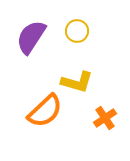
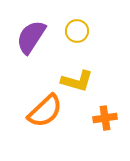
yellow L-shape: moved 1 px up
orange cross: rotated 25 degrees clockwise
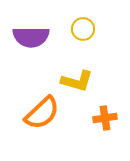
yellow circle: moved 6 px right, 2 px up
purple semicircle: rotated 123 degrees counterclockwise
orange semicircle: moved 3 px left, 2 px down
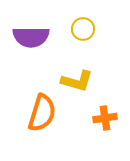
orange semicircle: rotated 30 degrees counterclockwise
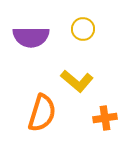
yellow L-shape: rotated 24 degrees clockwise
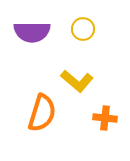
purple semicircle: moved 1 px right, 5 px up
orange cross: rotated 15 degrees clockwise
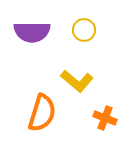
yellow circle: moved 1 px right, 1 px down
orange cross: rotated 15 degrees clockwise
